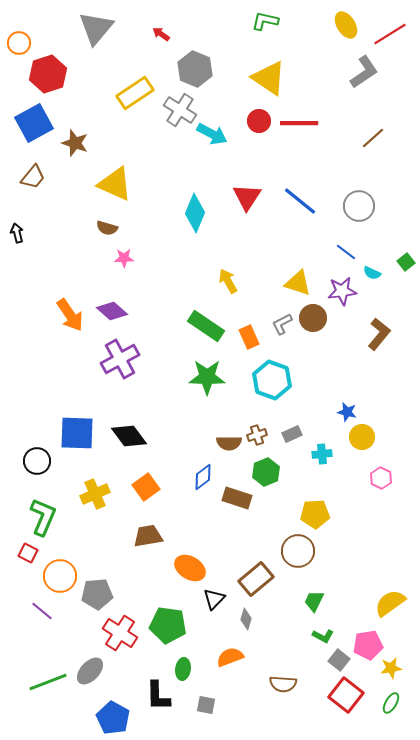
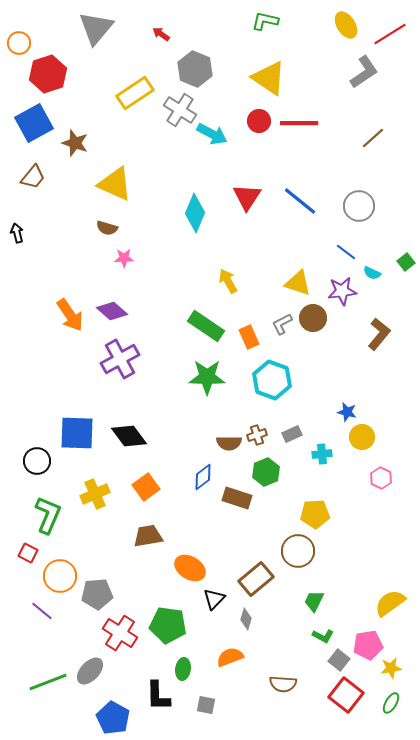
green L-shape at (43, 517): moved 5 px right, 2 px up
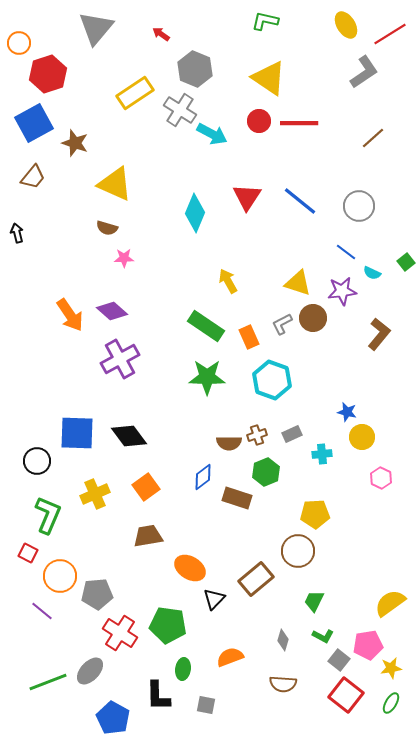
gray diamond at (246, 619): moved 37 px right, 21 px down
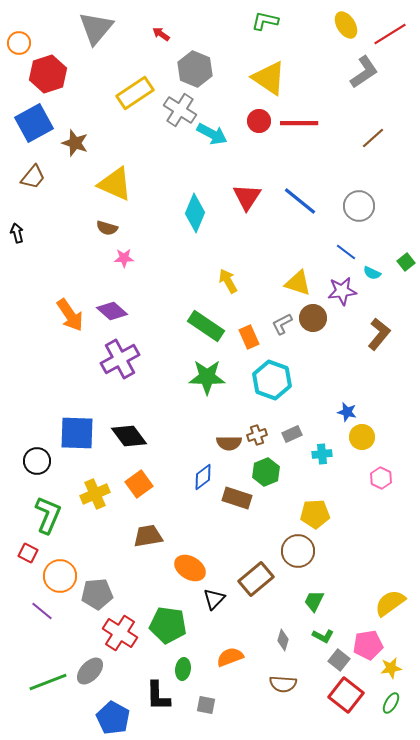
orange square at (146, 487): moved 7 px left, 3 px up
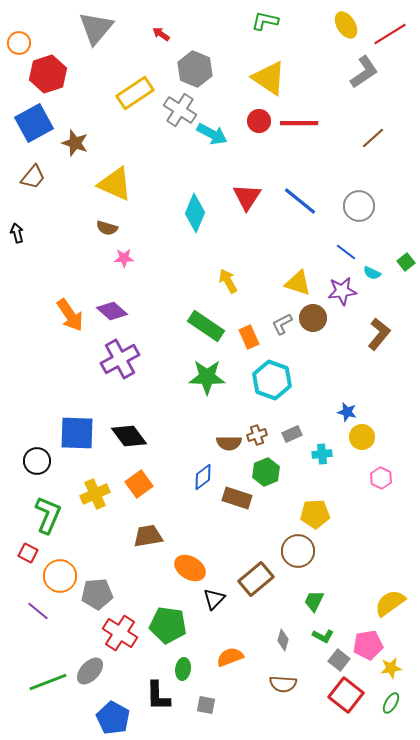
purple line at (42, 611): moved 4 px left
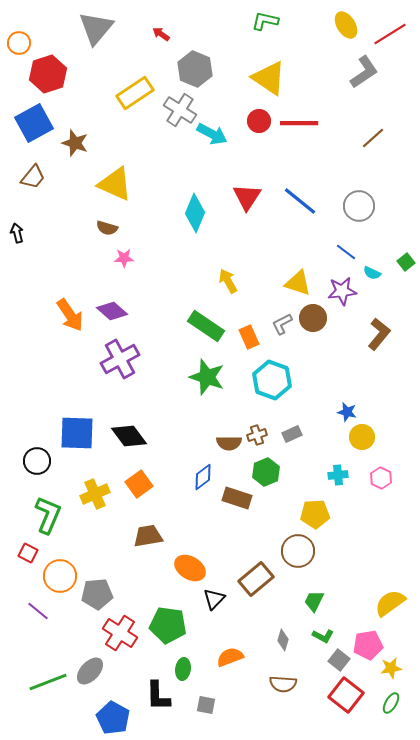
green star at (207, 377): rotated 18 degrees clockwise
cyan cross at (322, 454): moved 16 px right, 21 px down
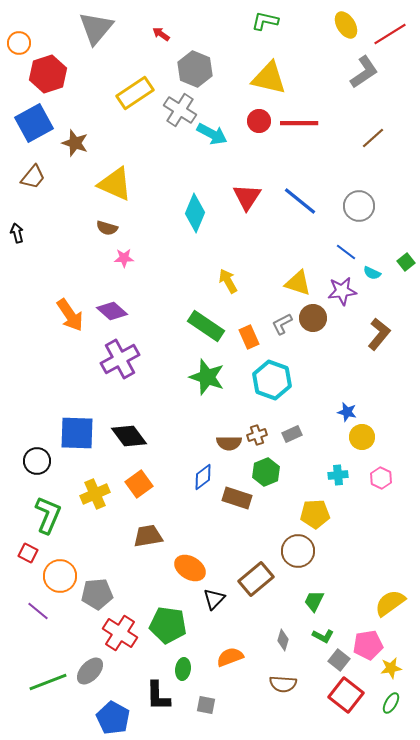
yellow triangle at (269, 78): rotated 21 degrees counterclockwise
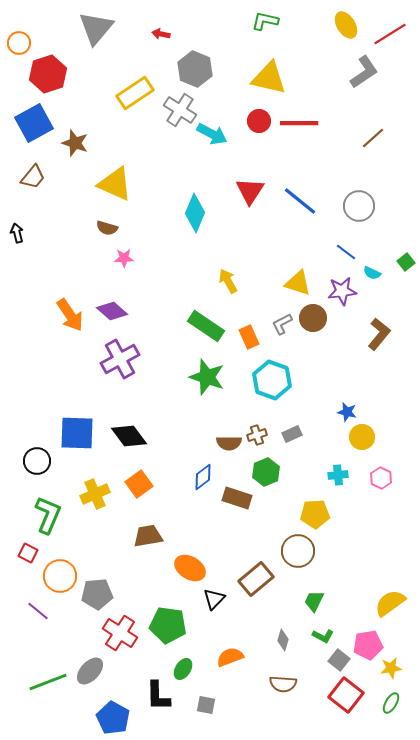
red arrow at (161, 34): rotated 24 degrees counterclockwise
red triangle at (247, 197): moved 3 px right, 6 px up
green ellipse at (183, 669): rotated 25 degrees clockwise
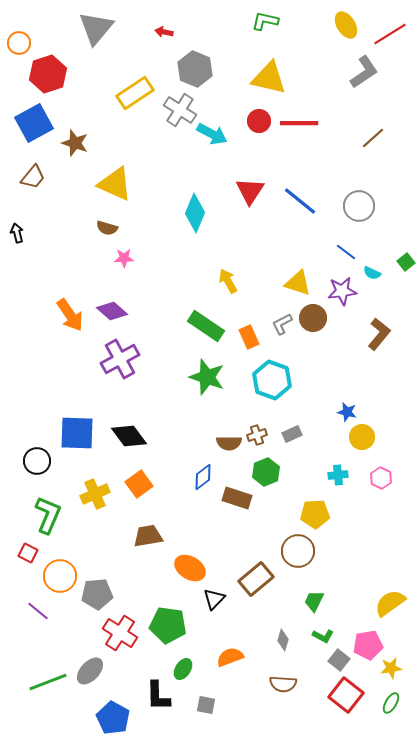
red arrow at (161, 34): moved 3 px right, 2 px up
